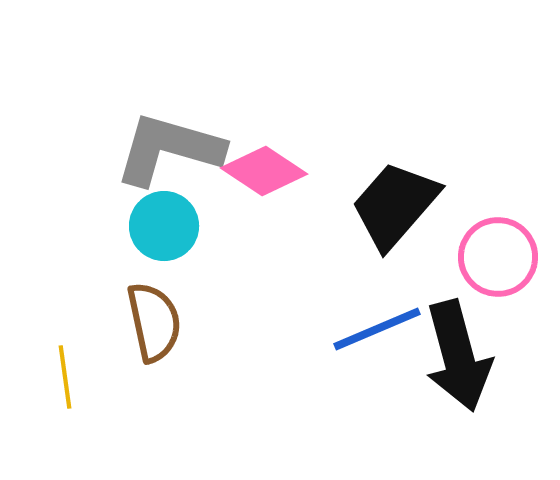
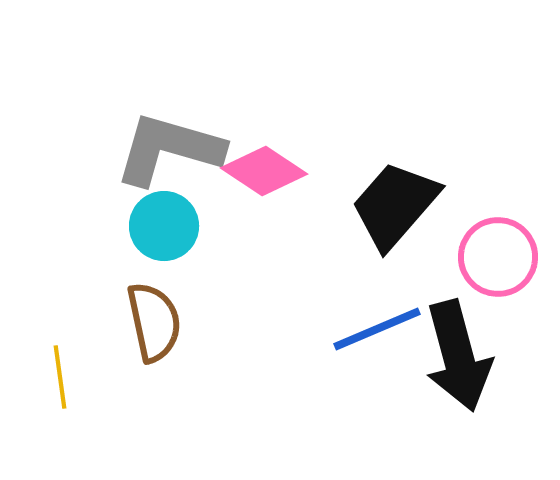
yellow line: moved 5 px left
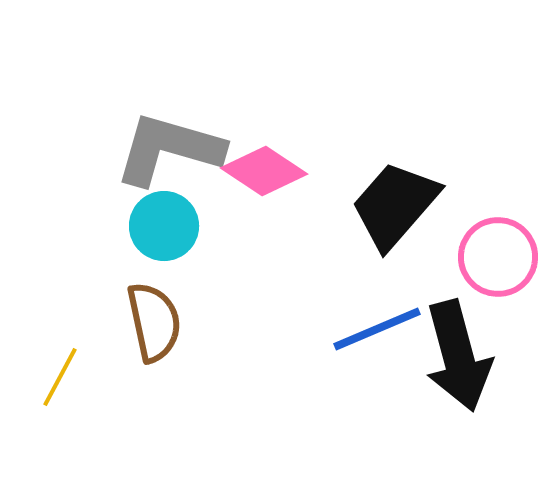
yellow line: rotated 36 degrees clockwise
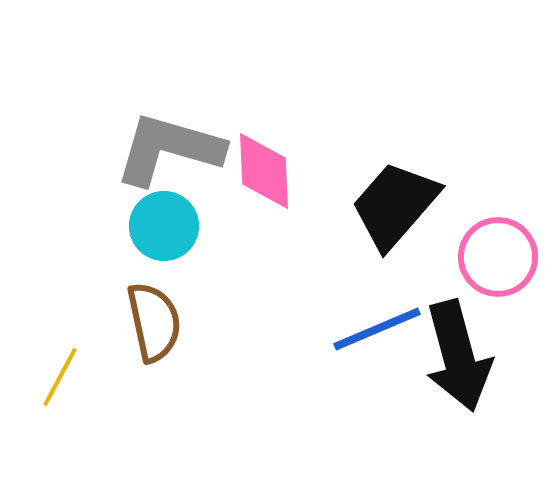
pink diamond: rotated 54 degrees clockwise
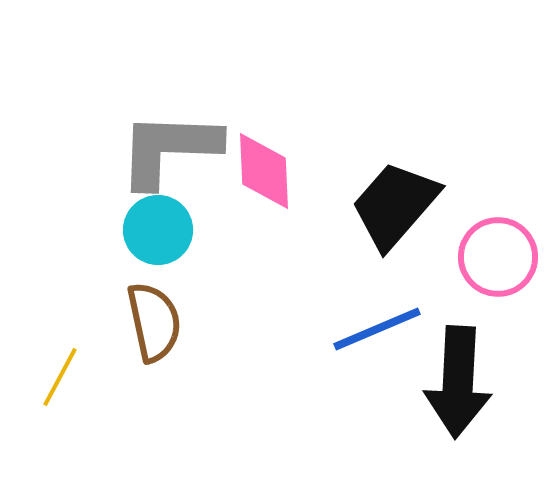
gray L-shape: rotated 14 degrees counterclockwise
cyan circle: moved 6 px left, 4 px down
black arrow: moved 26 px down; rotated 18 degrees clockwise
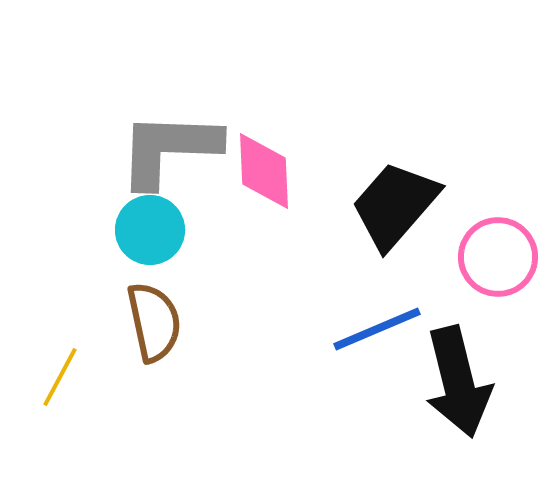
cyan circle: moved 8 px left
black arrow: rotated 17 degrees counterclockwise
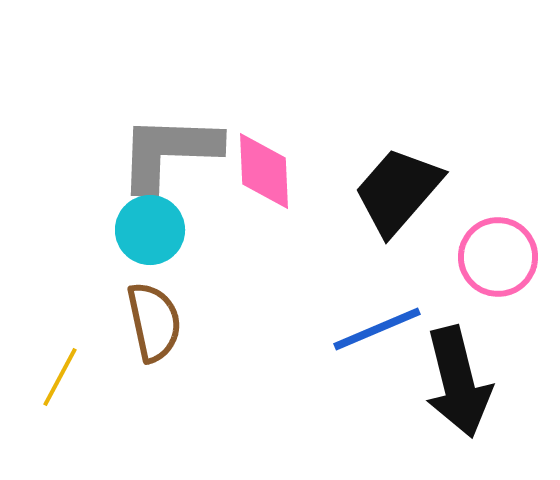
gray L-shape: moved 3 px down
black trapezoid: moved 3 px right, 14 px up
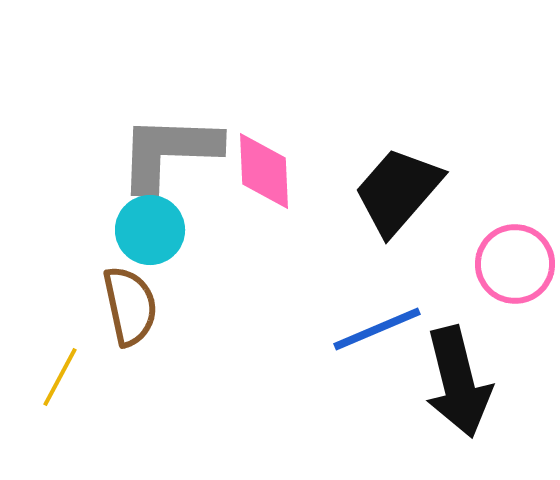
pink circle: moved 17 px right, 7 px down
brown semicircle: moved 24 px left, 16 px up
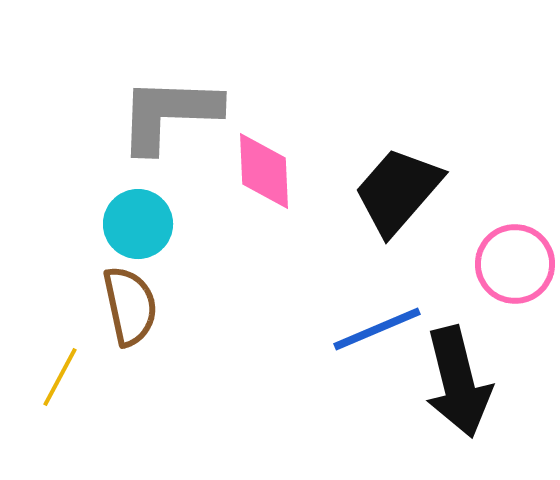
gray L-shape: moved 38 px up
cyan circle: moved 12 px left, 6 px up
